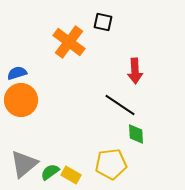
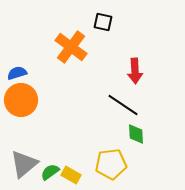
orange cross: moved 2 px right, 5 px down
black line: moved 3 px right
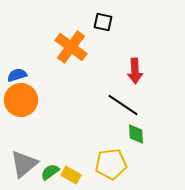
blue semicircle: moved 2 px down
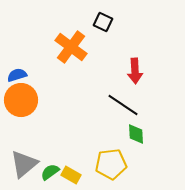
black square: rotated 12 degrees clockwise
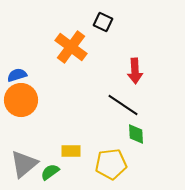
yellow rectangle: moved 24 px up; rotated 30 degrees counterclockwise
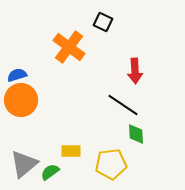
orange cross: moved 2 px left
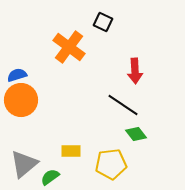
green diamond: rotated 35 degrees counterclockwise
green semicircle: moved 5 px down
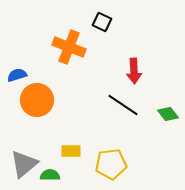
black square: moved 1 px left
orange cross: rotated 16 degrees counterclockwise
red arrow: moved 1 px left
orange circle: moved 16 px right
green diamond: moved 32 px right, 20 px up
green semicircle: moved 2 px up; rotated 36 degrees clockwise
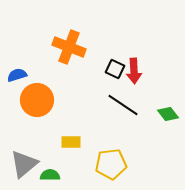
black square: moved 13 px right, 47 px down
yellow rectangle: moved 9 px up
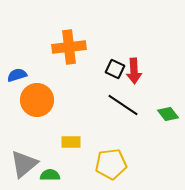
orange cross: rotated 28 degrees counterclockwise
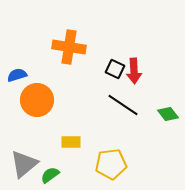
orange cross: rotated 16 degrees clockwise
green semicircle: rotated 36 degrees counterclockwise
